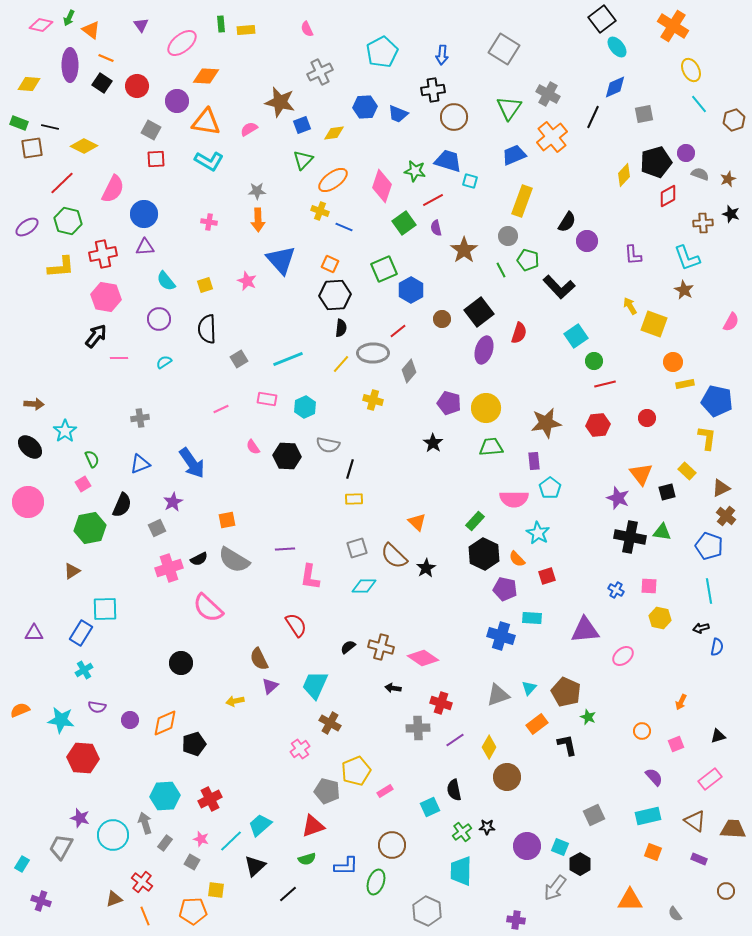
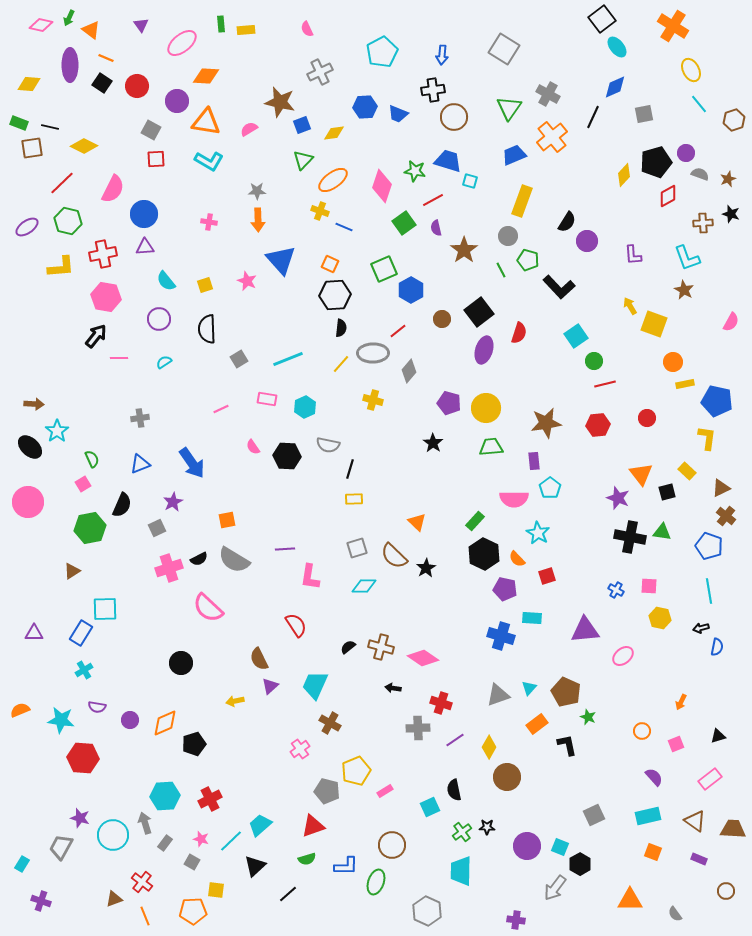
cyan star at (65, 431): moved 8 px left
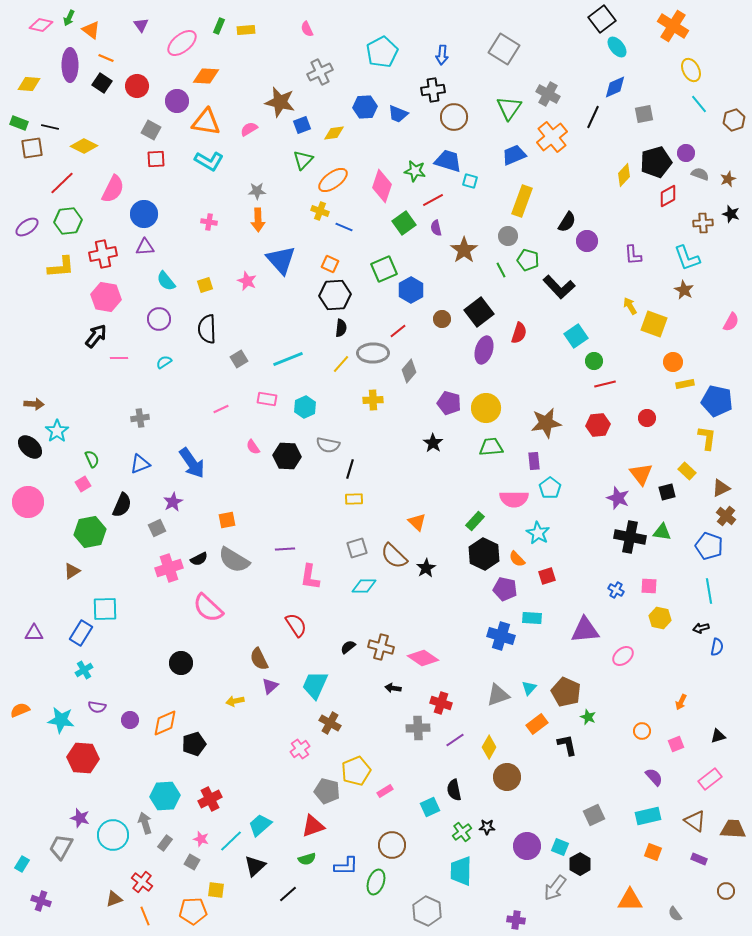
green rectangle at (221, 24): moved 2 px left, 2 px down; rotated 28 degrees clockwise
green hexagon at (68, 221): rotated 20 degrees counterclockwise
yellow cross at (373, 400): rotated 18 degrees counterclockwise
green hexagon at (90, 528): moved 4 px down
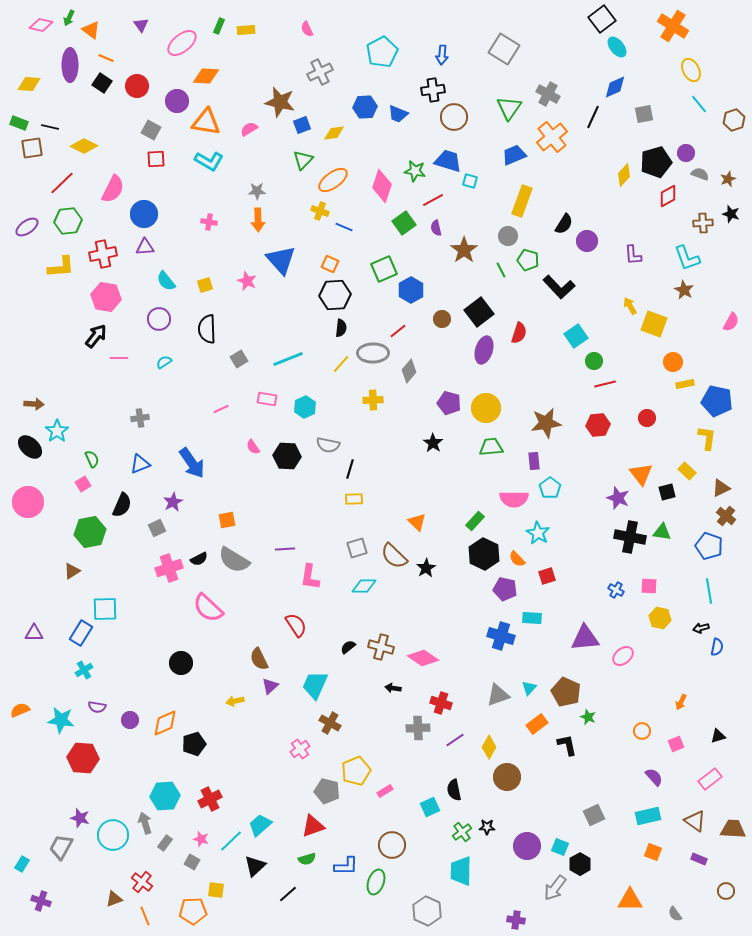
black semicircle at (567, 222): moved 3 px left, 2 px down
purple triangle at (585, 630): moved 8 px down
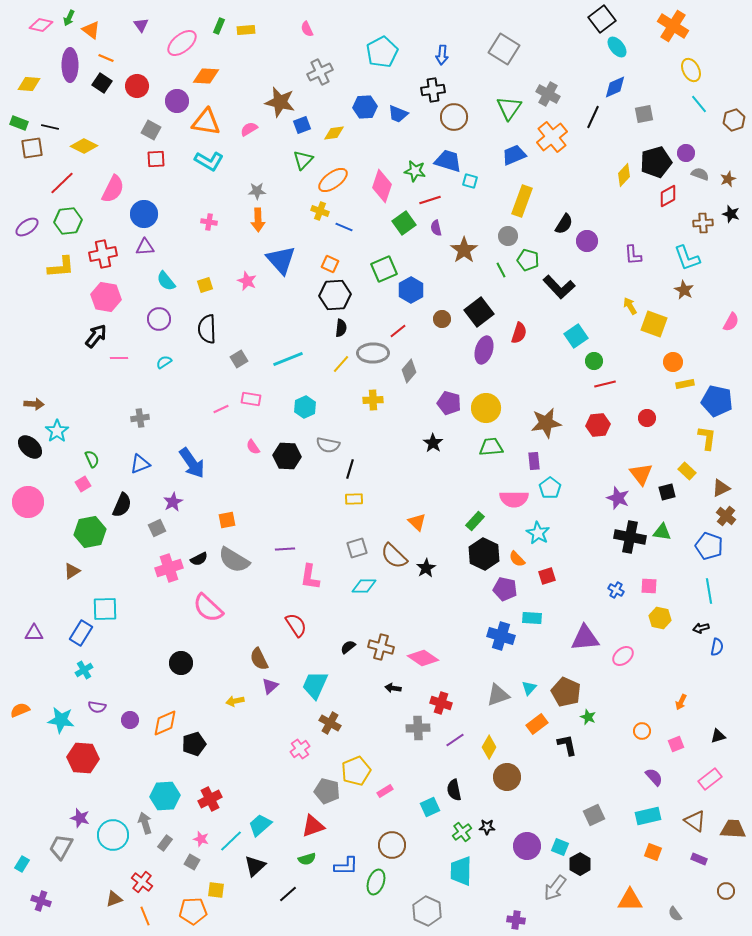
red line at (433, 200): moved 3 px left; rotated 10 degrees clockwise
pink rectangle at (267, 399): moved 16 px left
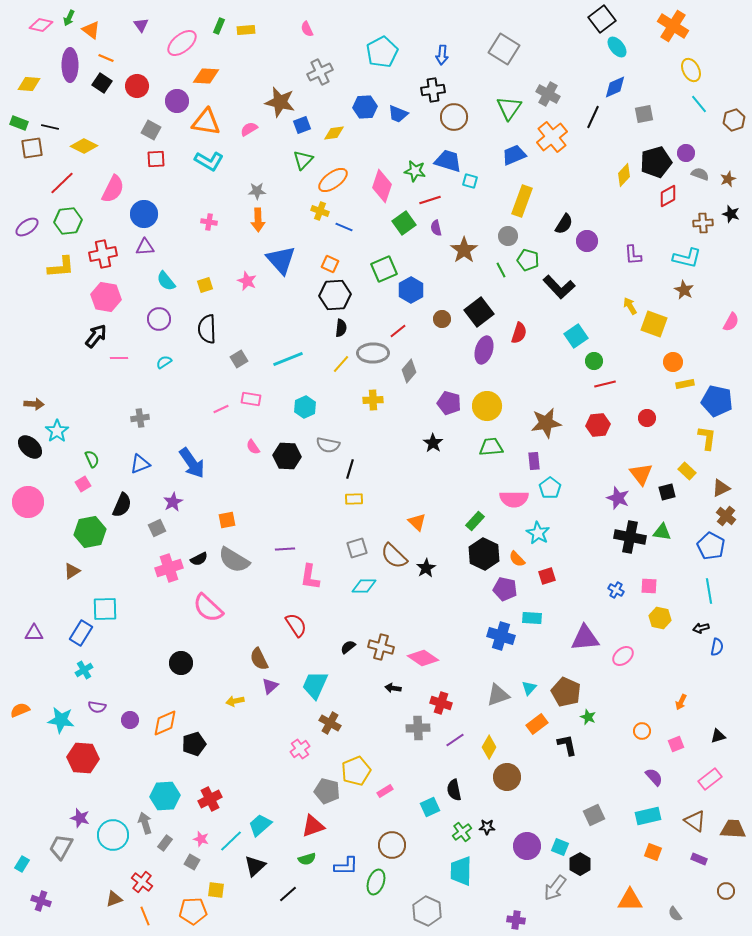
cyan L-shape at (687, 258): rotated 56 degrees counterclockwise
yellow circle at (486, 408): moved 1 px right, 2 px up
blue pentagon at (709, 546): moved 2 px right; rotated 8 degrees clockwise
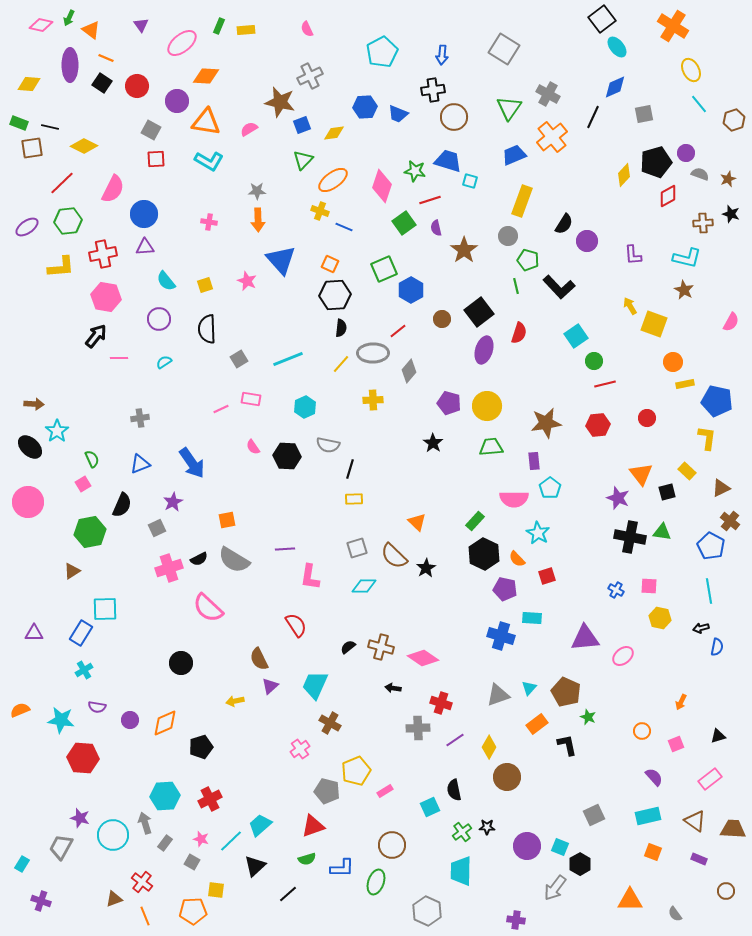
gray cross at (320, 72): moved 10 px left, 4 px down
green line at (501, 270): moved 15 px right, 16 px down; rotated 14 degrees clockwise
brown cross at (726, 516): moved 4 px right, 5 px down
black pentagon at (194, 744): moved 7 px right, 3 px down
blue L-shape at (346, 866): moved 4 px left, 2 px down
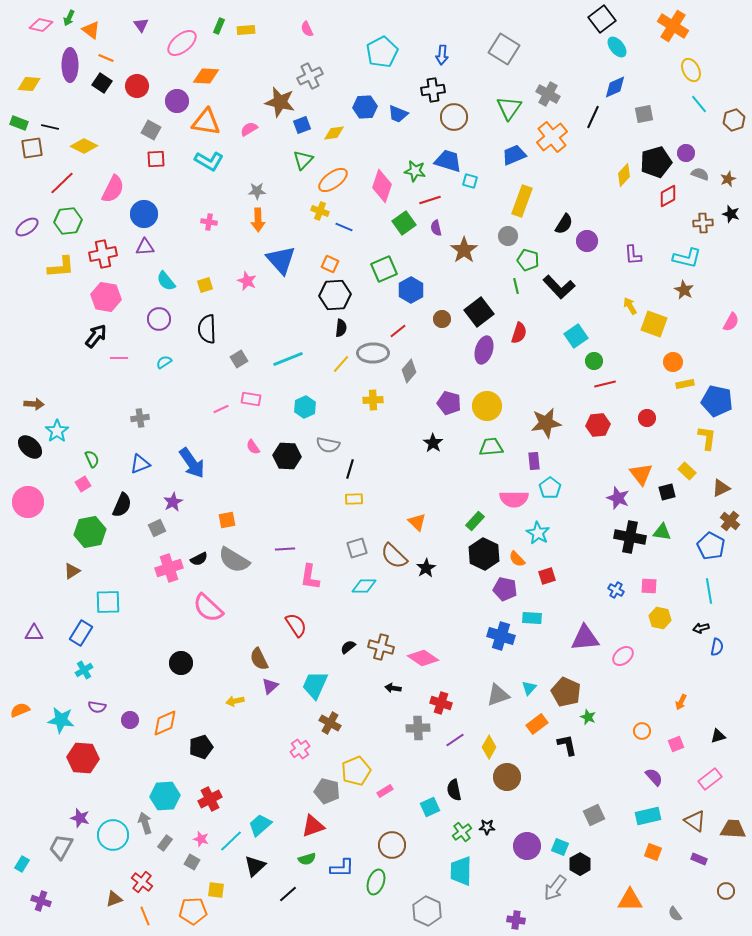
cyan square at (105, 609): moved 3 px right, 7 px up
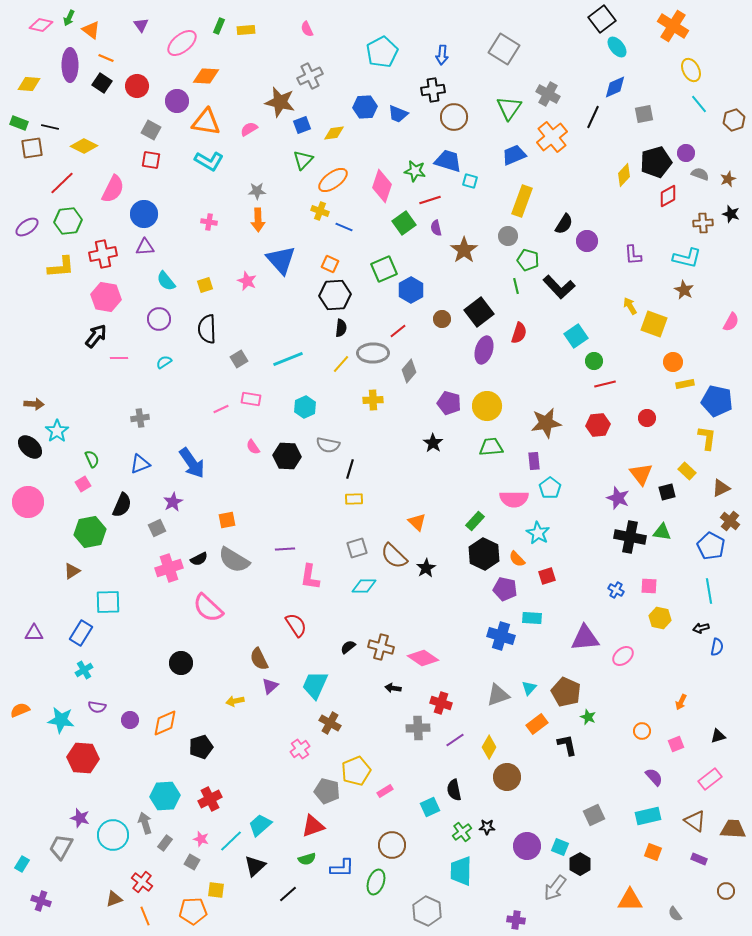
red square at (156, 159): moved 5 px left, 1 px down; rotated 12 degrees clockwise
